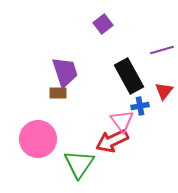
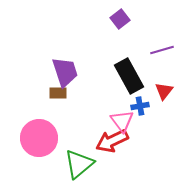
purple square: moved 17 px right, 5 px up
pink circle: moved 1 px right, 1 px up
green triangle: rotated 16 degrees clockwise
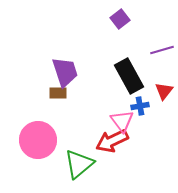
pink circle: moved 1 px left, 2 px down
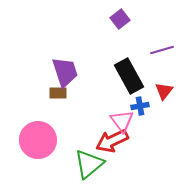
green triangle: moved 10 px right
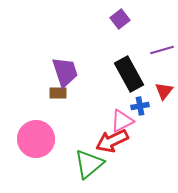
black rectangle: moved 2 px up
pink triangle: rotated 40 degrees clockwise
pink circle: moved 2 px left, 1 px up
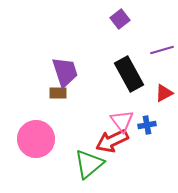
red triangle: moved 2 px down; rotated 24 degrees clockwise
blue cross: moved 7 px right, 19 px down
pink triangle: rotated 40 degrees counterclockwise
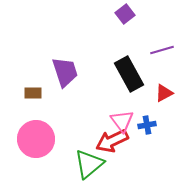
purple square: moved 5 px right, 5 px up
brown rectangle: moved 25 px left
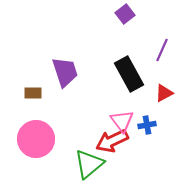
purple line: rotated 50 degrees counterclockwise
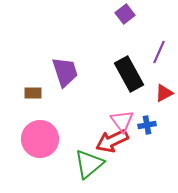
purple line: moved 3 px left, 2 px down
pink circle: moved 4 px right
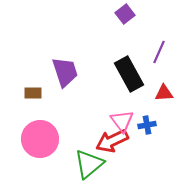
red triangle: rotated 24 degrees clockwise
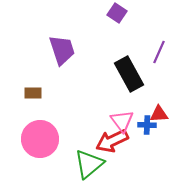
purple square: moved 8 px left, 1 px up; rotated 18 degrees counterclockwise
purple trapezoid: moved 3 px left, 22 px up
red triangle: moved 5 px left, 21 px down
blue cross: rotated 12 degrees clockwise
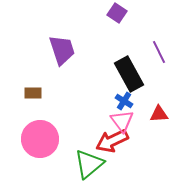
purple line: rotated 50 degrees counterclockwise
blue cross: moved 23 px left, 24 px up; rotated 30 degrees clockwise
